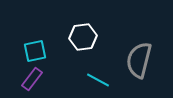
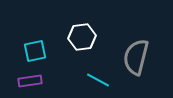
white hexagon: moved 1 px left
gray semicircle: moved 3 px left, 3 px up
purple rectangle: moved 2 px left, 2 px down; rotated 45 degrees clockwise
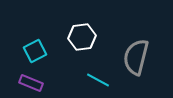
cyan square: rotated 15 degrees counterclockwise
purple rectangle: moved 1 px right, 2 px down; rotated 30 degrees clockwise
